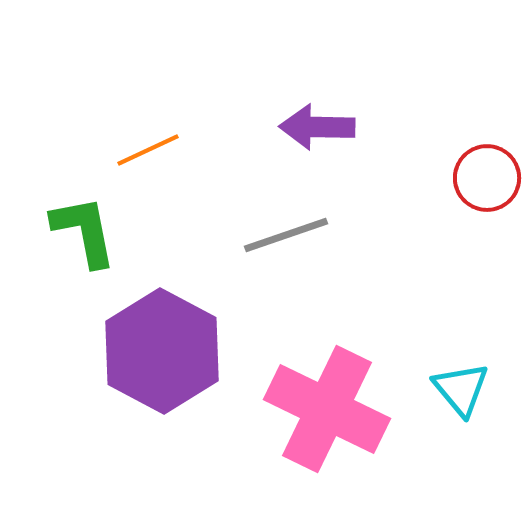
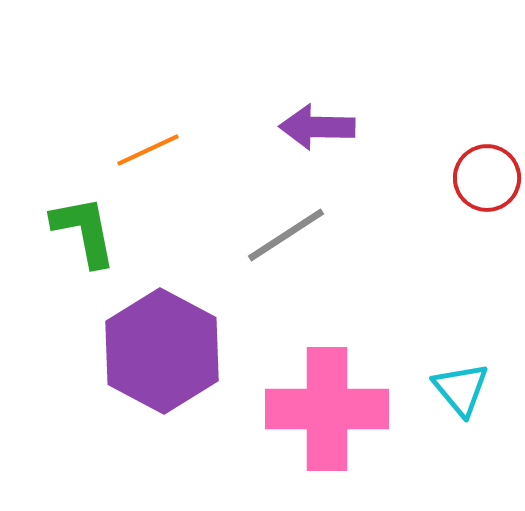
gray line: rotated 14 degrees counterclockwise
pink cross: rotated 26 degrees counterclockwise
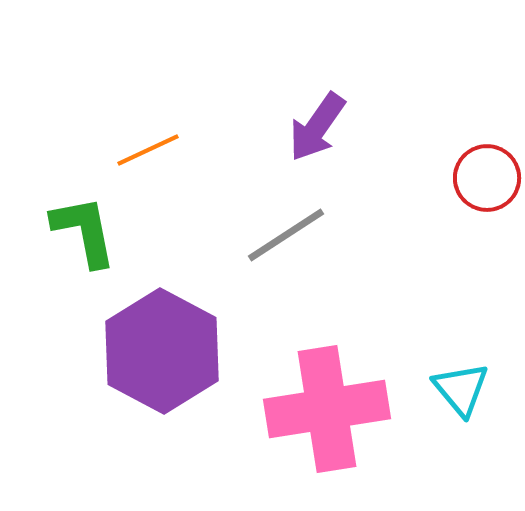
purple arrow: rotated 56 degrees counterclockwise
pink cross: rotated 9 degrees counterclockwise
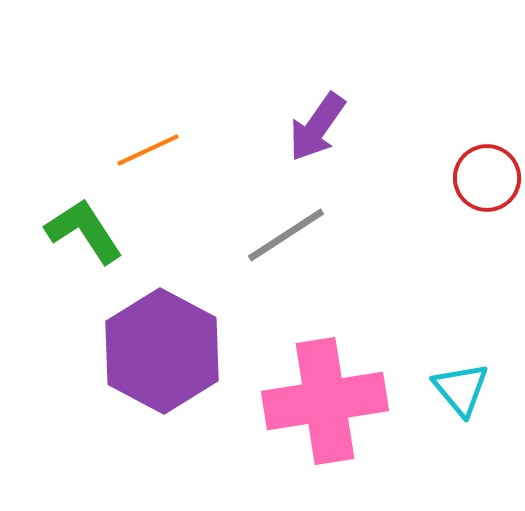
green L-shape: rotated 22 degrees counterclockwise
pink cross: moved 2 px left, 8 px up
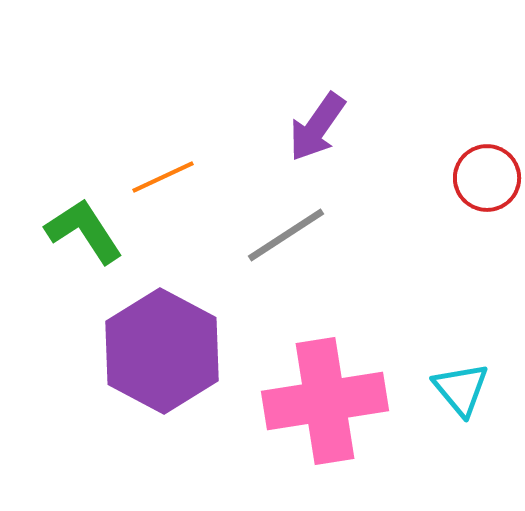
orange line: moved 15 px right, 27 px down
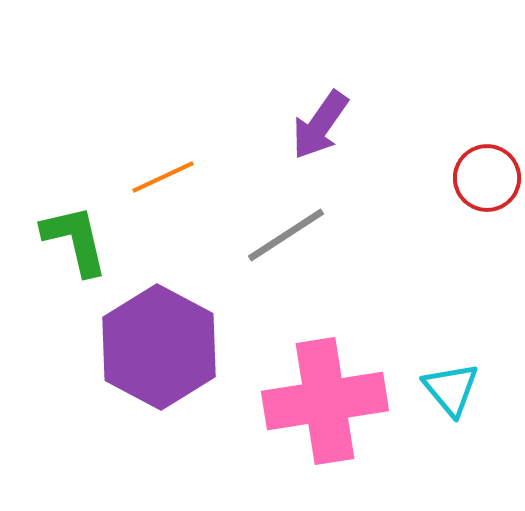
purple arrow: moved 3 px right, 2 px up
green L-shape: moved 9 px left, 9 px down; rotated 20 degrees clockwise
purple hexagon: moved 3 px left, 4 px up
cyan triangle: moved 10 px left
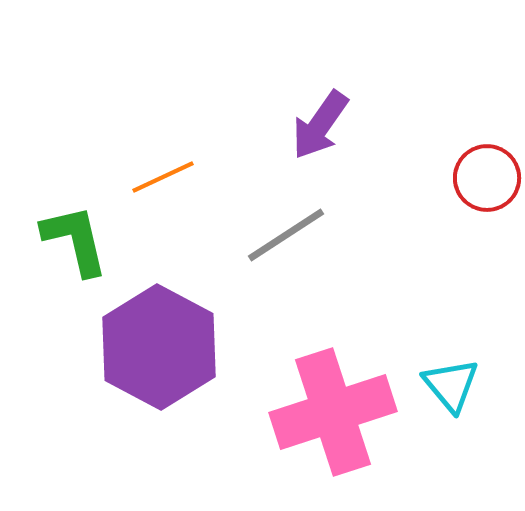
cyan triangle: moved 4 px up
pink cross: moved 8 px right, 11 px down; rotated 9 degrees counterclockwise
